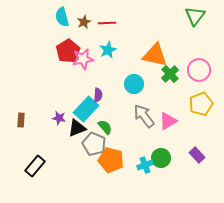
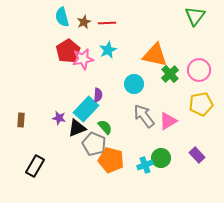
yellow pentagon: rotated 10 degrees clockwise
black rectangle: rotated 10 degrees counterclockwise
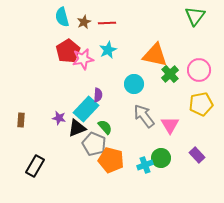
pink triangle: moved 2 px right, 4 px down; rotated 30 degrees counterclockwise
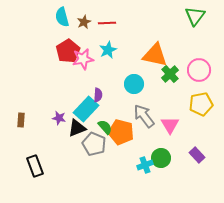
orange pentagon: moved 10 px right, 28 px up
black rectangle: rotated 50 degrees counterclockwise
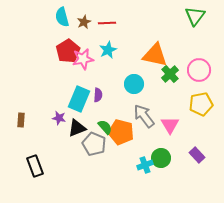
cyan rectangle: moved 7 px left, 10 px up; rotated 20 degrees counterclockwise
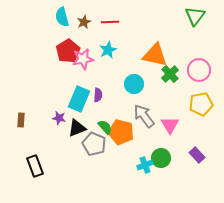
red line: moved 3 px right, 1 px up
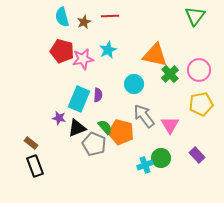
red line: moved 6 px up
red pentagon: moved 6 px left; rotated 25 degrees counterclockwise
brown rectangle: moved 10 px right, 23 px down; rotated 56 degrees counterclockwise
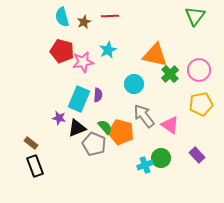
pink star: moved 3 px down
pink triangle: rotated 24 degrees counterclockwise
